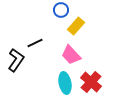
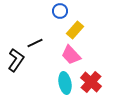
blue circle: moved 1 px left, 1 px down
yellow rectangle: moved 1 px left, 4 px down
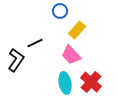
yellow rectangle: moved 2 px right
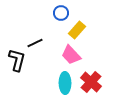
blue circle: moved 1 px right, 2 px down
black L-shape: moved 1 px right; rotated 20 degrees counterclockwise
cyan ellipse: rotated 10 degrees clockwise
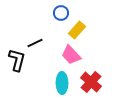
cyan ellipse: moved 3 px left
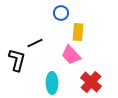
yellow rectangle: moved 1 px right, 2 px down; rotated 36 degrees counterclockwise
cyan ellipse: moved 10 px left
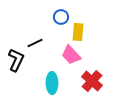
blue circle: moved 4 px down
black L-shape: moved 1 px left; rotated 10 degrees clockwise
red cross: moved 1 px right, 1 px up
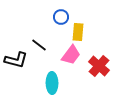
black line: moved 4 px right, 2 px down; rotated 63 degrees clockwise
pink trapezoid: rotated 100 degrees counterclockwise
black L-shape: rotated 80 degrees clockwise
red cross: moved 7 px right, 15 px up
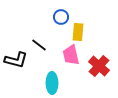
pink trapezoid: rotated 130 degrees clockwise
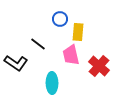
blue circle: moved 1 px left, 2 px down
black line: moved 1 px left, 1 px up
black L-shape: moved 3 px down; rotated 20 degrees clockwise
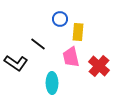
pink trapezoid: moved 2 px down
